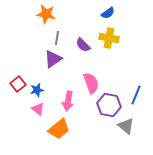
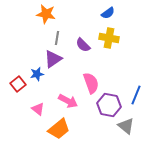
blue star: moved 16 px up
pink arrow: rotated 72 degrees counterclockwise
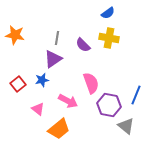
orange star: moved 31 px left, 21 px down
blue star: moved 5 px right, 6 px down
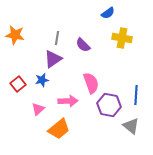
yellow cross: moved 13 px right
blue line: rotated 18 degrees counterclockwise
pink arrow: rotated 30 degrees counterclockwise
pink triangle: rotated 40 degrees clockwise
gray triangle: moved 5 px right
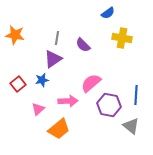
pink semicircle: rotated 110 degrees counterclockwise
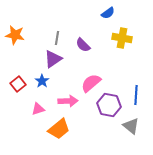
blue star: moved 1 px down; rotated 24 degrees counterclockwise
pink triangle: rotated 24 degrees clockwise
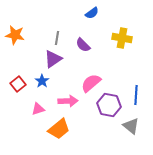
blue semicircle: moved 16 px left
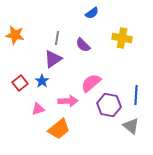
red square: moved 2 px right, 1 px up
